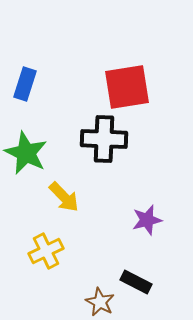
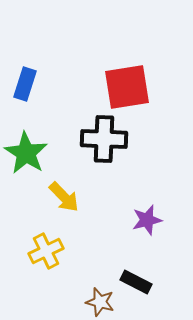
green star: rotated 6 degrees clockwise
brown star: rotated 12 degrees counterclockwise
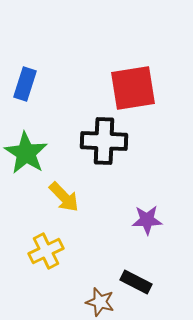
red square: moved 6 px right, 1 px down
black cross: moved 2 px down
purple star: rotated 12 degrees clockwise
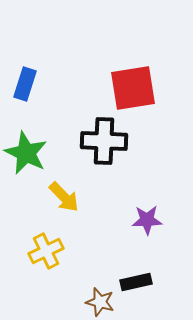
green star: rotated 6 degrees counterclockwise
black rectangle: rotated 40 degrees counterclockwise
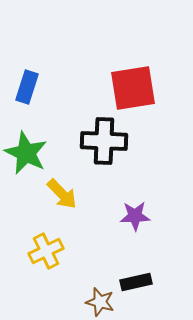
blue rectangle: moved 2 px right, 3 px down
yellow arrow: moved 2 px left, 3 px up
purple star: moved 12 px left, 4 px up
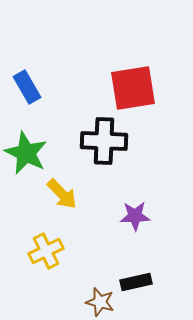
blue rectangle: rotated 48 degrees counterclockwise
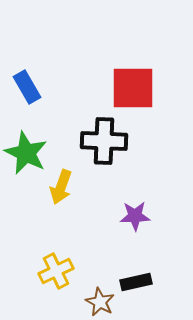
red square: rotated 9 degrees clockwise
yellow arrow: moved 1 px left, 7 px up; rotated 64 degrees clockwise
yellow cross: moved 10 px right, 20 px down
brown star: rotated 12 degrees clockwise
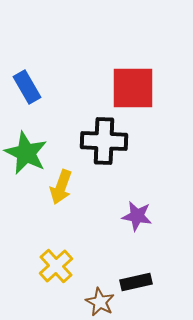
purple star: moved 2 px right; rotated 12 degrees clockwise
yellow cross: moved 5 px up; rotated 16 degrees counterclockwise
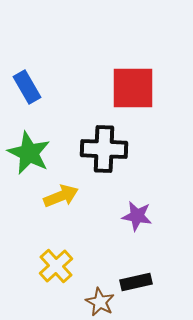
black cross: moved 8 px down
green star: moved 3 px right
yellow arrow: moved 9 px down; rotated 132 degrees counterclockwise
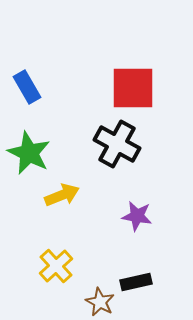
black cross: moved 13 px right, 5 px up; rotated 27 degrees clockwise
yellow arrow: moved 1 px right, 1 px up
